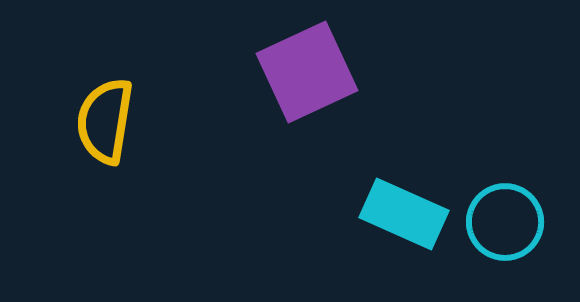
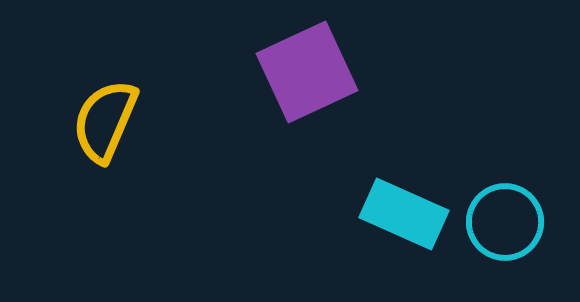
yellow semicircle: rotated 14 degrees clockwise
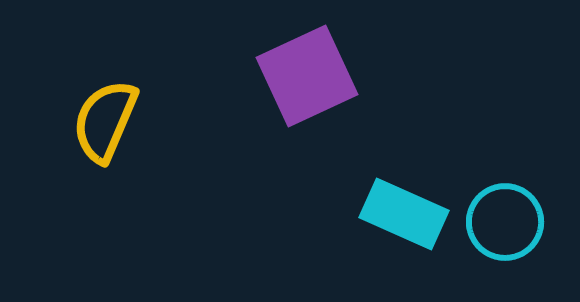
purple square: moved 4 px down
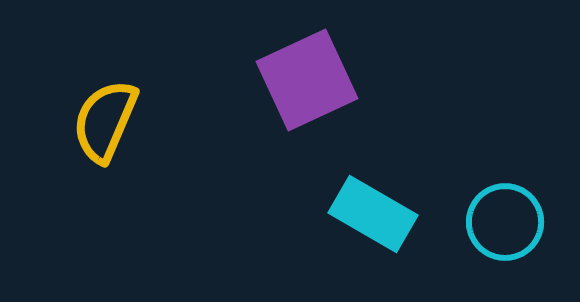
purple square: moved 4 px down
cyan rectangle: moved 31 px left; rotated 6 degrees clockwise
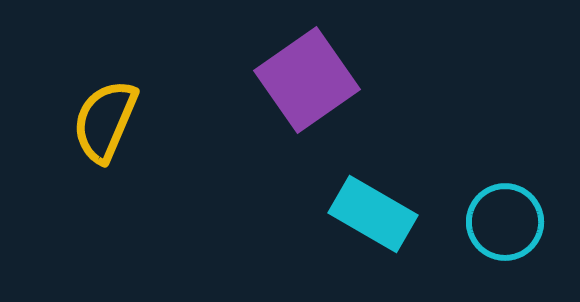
purple square: rotated 10 degrees counterclockwise
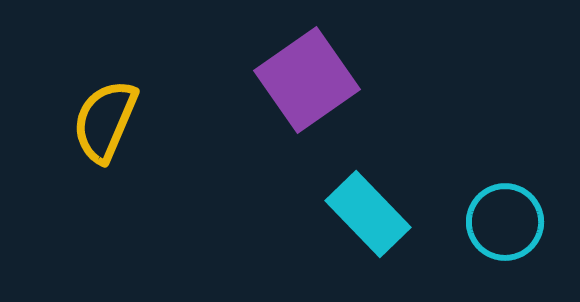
cyan rectangle: moved 5 px left; rotated 16 degrees clockwise
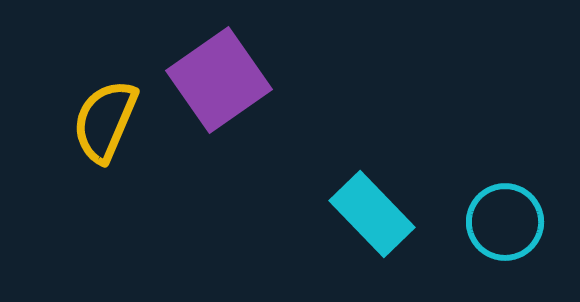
purple square: moved 88 px left
cyan rectangle: moved 4 px right
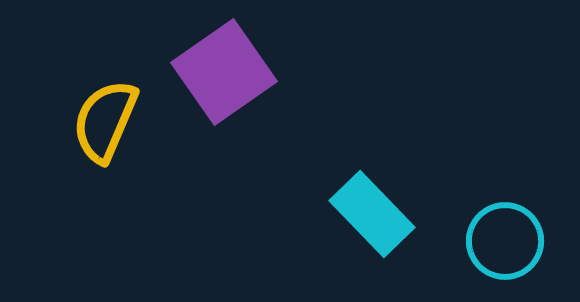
purple square: moved 5 px right, 8 px up
cyan circle: moved 19 px down
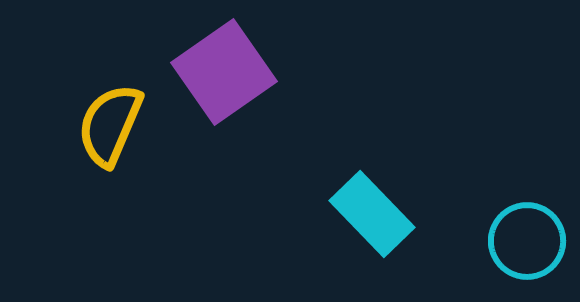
yellow semicircle: moved 5 px right, 4 px down
cyan circle: moved 22 px right
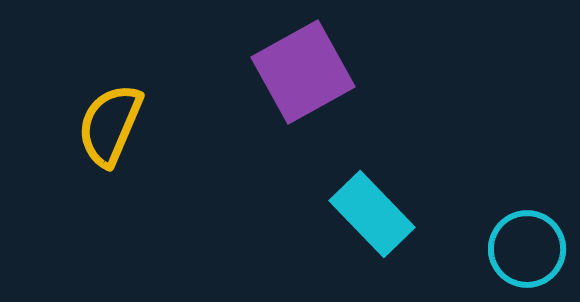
purple square: moved 79 px right; rotated 6 degrees clockwise
cyan circle: moved 8 px down
